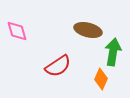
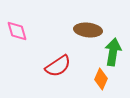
brown ellipse: rotated 8 degrees counterclockwise
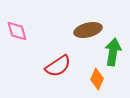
brown ellipse: rotated 20 degrees counterclockwise
orange diamond: moved 4 px left
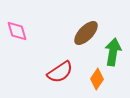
brown ellipse: moved 2 px left, 3 px down; rotated 32 degrees counterclockwise
red semicircle: moved 2 px right, 6 px down
orange diamond: rotated 10 degrees clockwise
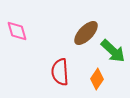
green arrow: moved 1 px up; rotated 124 degrees clockwise
red semicircle: rotated 120 degrees clockwise
